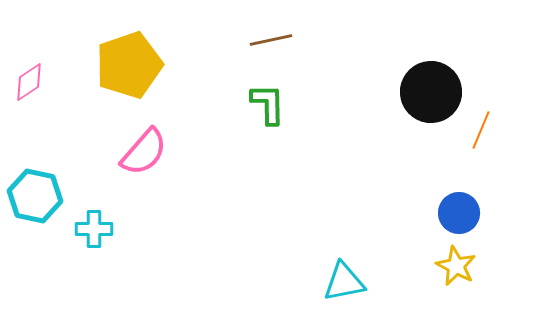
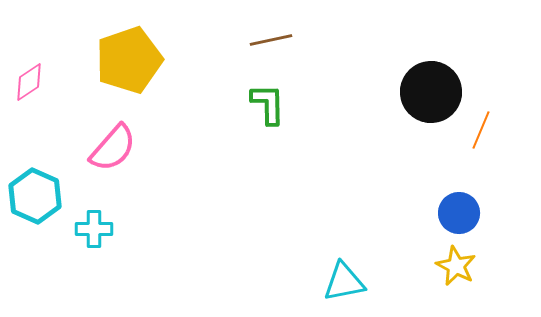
yellow pentagon: moved 5 px up
pink semicircle: moved 31 px left, 4 px up
cyan hexagon: rotated 12 degrees clockwise
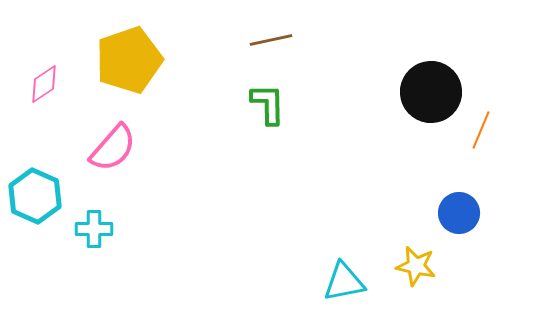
pink diamond: moved 15 px right, 2 px down
yellow star: moved 40 px left; rotated 15 degrees counterclockwise
